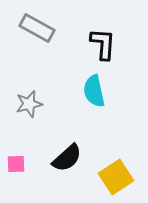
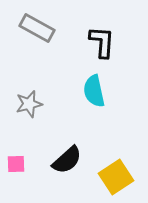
black L-shape: moved 1 px left, 2 px up
black semicircle: moved 2 px down
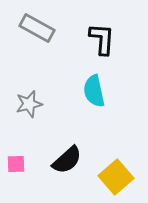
black L-shape: moved 3 px up
yellow square: rotated 8 degrees counterclockwise
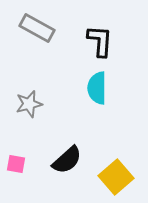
black L-shape: moved 2 px left, 2 px down
cyan semicircle: moved 3 px right, 3 px up; rotated 12 degrees clockwise
pink square: rotated 12 degrees clockwise
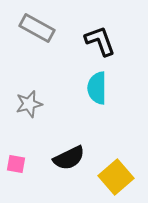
black L-shape: rotated 24 degrees counterclockwise
black semicircle: moved 2 px right, 2 px up; rotated 16 degrees clockwise
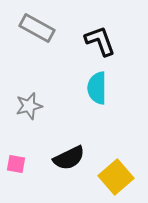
gray star: moved 2 px down
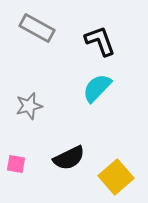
cyan semicircle: rotated 44 degrees clockwise
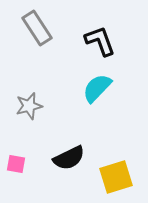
gray rectangle: rotated 28 degrees clockwise
yellow square: rotated 24 degrees clockwise
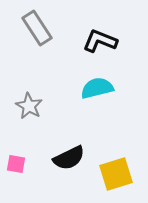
black L-shape: rotated 48 degrees counterclockwise
cyan semicircle: rotated 32 degrees clockwise
gray star: rotated 28 degrees counterclockwise
yellow square: moved 3 px up
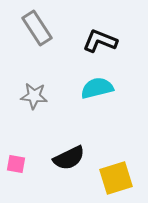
gray star: moved 5 px right, 10 px up; rotated 24 degrees counterclockwise
yellow square: moved 4 px down
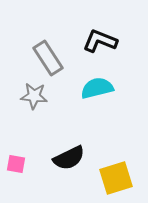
gray rectangle: moved 11 px right, 30 px down
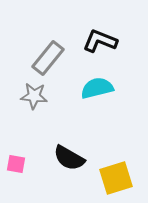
gray rectangle: rotated 72 degrees clockwise
black semicircle: rotated 56 degrees clockwise
